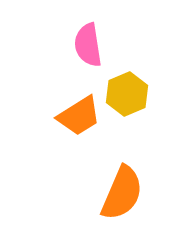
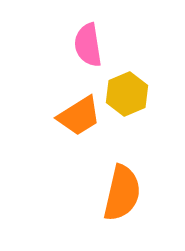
orange semicircle: rotated 10 degrees counterclockwise
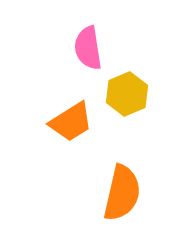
pink semicircle: moved 3 px down
orange trapezoid: moved 8 px left, 6 px down
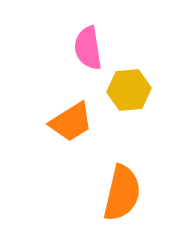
yellow hexagon: moved 2 px right, 4 px up; rotated 18 degrees clockwise
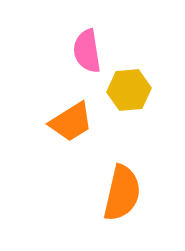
pink semicircle: moved 1 px left, 3 px down
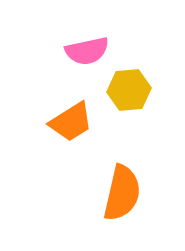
pink semicircle: rotated 93 degrees counterclockwise
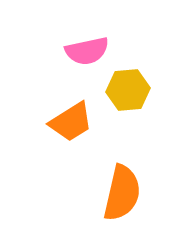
yellow hexagon: moved 1 px left
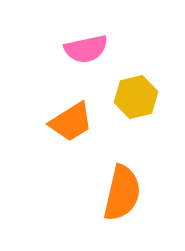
pink semicircle: moved 1 px left, 2 px up
yellow hexagon: moved 8 px right, 7 px down; rotated 9 degrees counterclockwise
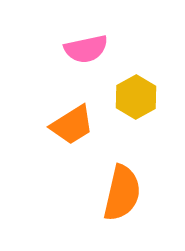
yellow hexagon: rotated 15 degrees counterclockwise
orange trapezoid: moved 1 px right, 3 px down
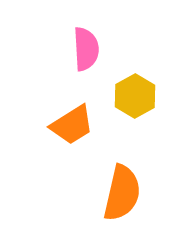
pink semicircle: rotated 81 degrees counterclockwise
yellow hexagon: moved 1 px left, 1 px up
